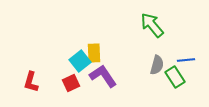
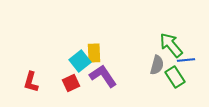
green arrow: moved 19 px right, 20 px down
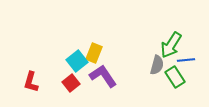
green arrow: rotated 108 degrees counterclockwise
yellow rectangle: rotated 24 degrees clockwise
cyan square: moved 3 px left
red square: rotated 12 degrees counterclockwise
